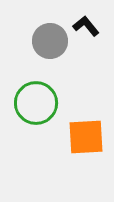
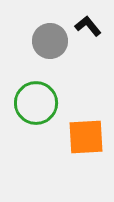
black L-shape: moved 2 px right
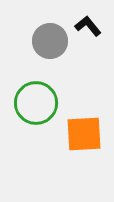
orange square: moved 2 px left, 3 px up
